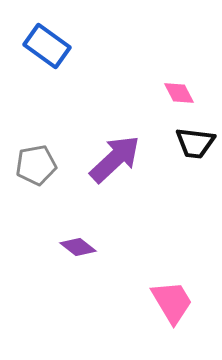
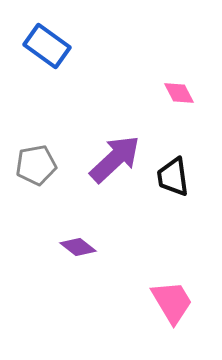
black trapezoid: moved 22 px left, 34 px down; rotated 75 degrees clockwise
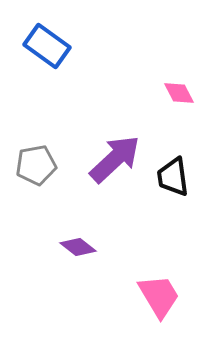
pink trapezoid: moved 13 px left, 6 px up
